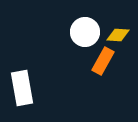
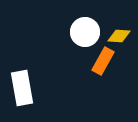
yellow diamond: moved 1 px right, 1 px down
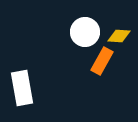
orange rectangle: moved 1 px left
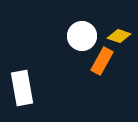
white circle: moved 3 px left, 4 px down
yellow diamond: rotated 15 degrees clockwise
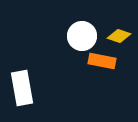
orange rectangle: rotated 72 degrees clockwise
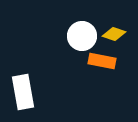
yellow diamond: moved 5 px left, 2 px up
white rectangle: moved 1 px right, 4 px down
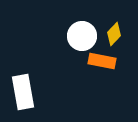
yellow diamond: rotated 65 degrees counterclockwise
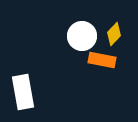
orange rectangle: moved 1 px up
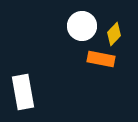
white circle: moved 10 px up
orange rectangle: moved 1 px left, 1 px up
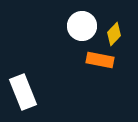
orange rectangle: moved 1 px left, 1 px down
white rectangle: rotated 12 degrees counterclockwise
